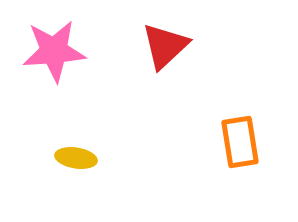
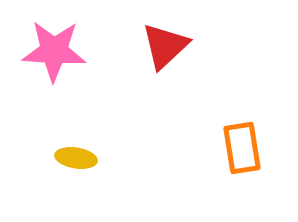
pink star: rotated 8 degrees clockwise
orange rectangle: moved 2 px right, 6 px down
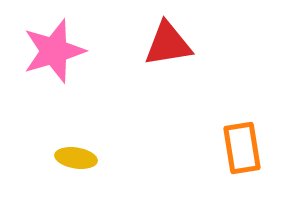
red triangle: moved 3 px right, 2 px up; rotated 34 degrees clockwise
pink star: rotated 20 degrees counterclockwise
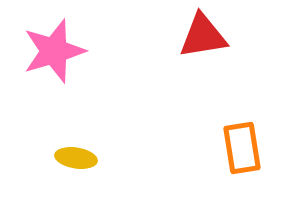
red triangle: moved 35 px right, 8 px up
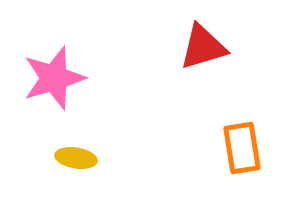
red triangle: moved 11 px down; rotated 8 degrees counterclockwise
pink star: moved 27 px down
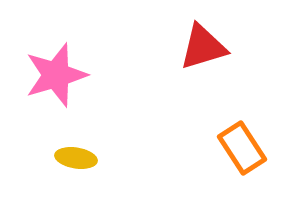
pink star: moved 2 px right, 3 px up
orange rectangle: rotated 24 degrees counterclockwise
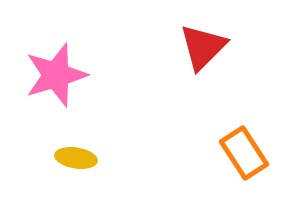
red triangle: rotated 28 degrees counterclockwise
orange rectangle: moved 2 px right, 5 px down
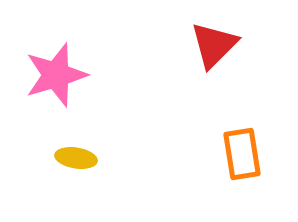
red triangle: moved 11 px right, 2 px up
orange rectangle: moved 2 px left, 1 px down; rotated 24 degrees clockwise
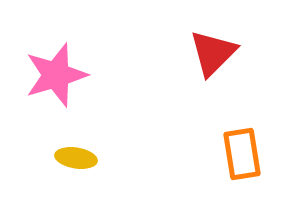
red triangle: moved 1 px left, 8 px down
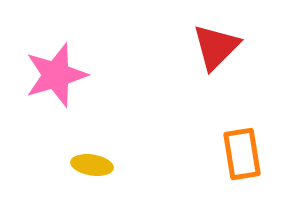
red triangle: moved 3 px right, 6 px up
yellow ellipse: moved 16 px right, 7 px down
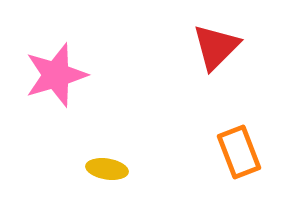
orange rectangle: moved 3 px left, 2 px up; rotated 12 degrees counterclockwise
yellow ellipse: moved 15 px right, 4 px down
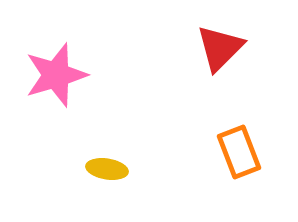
red triangle: moved 4 px right, 1 px down
